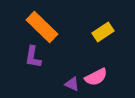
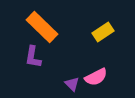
purple triangle: rotated 21 degrees clockwise
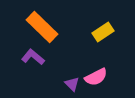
purple L-shape: rotated 120 degrees clockwise
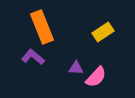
orange rectangle: rotated 24 degrees clockwise
pink semicircle: rotated 20 degrees counterclockwise
purple triangle: moved 4 px right, 16 px up; rotated 42 degrees counterclockwise
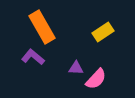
orange rectangle: rotated 8 degrees counterclockwise
pink semicircle: moved 2 px down
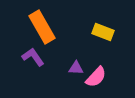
yellow rectangle: rotated 55 degrees clockwise
purple L-shape: rotated 15 degrees clockwise
pink semicircle: moved 2 px up
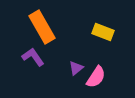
purple triangle: rotated 42 degrees counterclockwise
pink semicircle: rotated 10 degrees counterclockwise
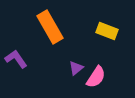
orange rectangle: moved 8 px right
yellow rectangle: moved 4 px right, 1 px up
purple L-shape: moved 17 px left, 2 px down
